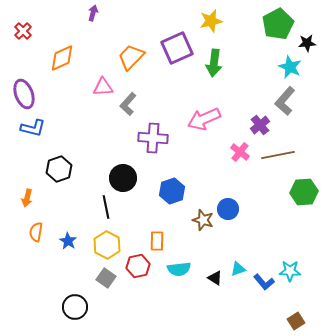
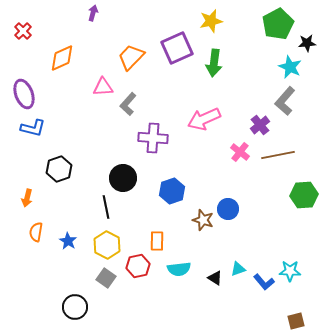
green hexagon at (304, 192): moved 3 px down
brown square at (296, 321): rotated 18 degrees clockwise
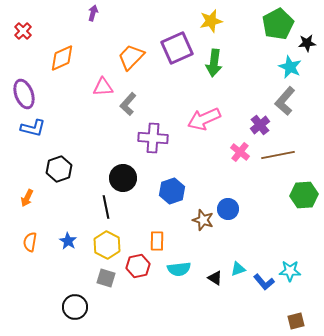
orange arrow at (27, 198): rotated 12 degrees clockwise
orange semicircle at (36, 232): moved 6 px left, 10 px down
gray square at (106, 278): rotated 18 degrees counterclockwise
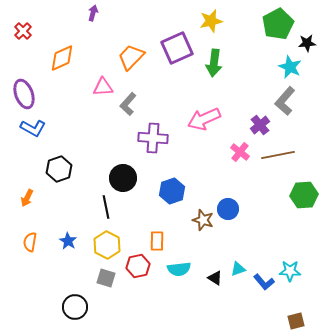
blue L-shape at (33, 128): rotated 15 degrees clockwise
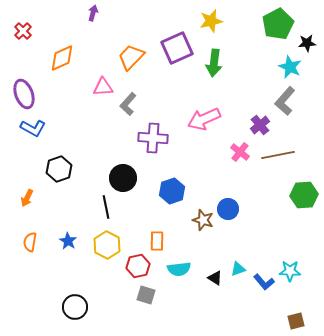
gray square at (106, 278): moved 40 px right, 17 px down
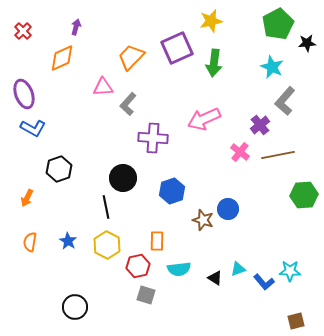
purple arrow at (93, 13): moved 17 px left, 14 px down
cyan star at (290, 67): moved 18 px left
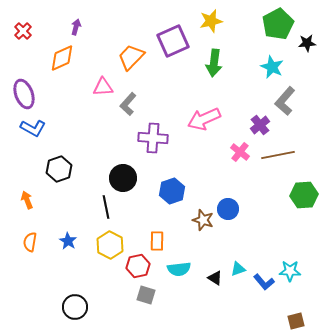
purple square at (177, 48): moved 4 px left, 7 px up
orange arrow at (27, 198): moved 2 px down; rotated 132 degrees clockwise
yellow hexagon at (107, 245): moved 3 px right
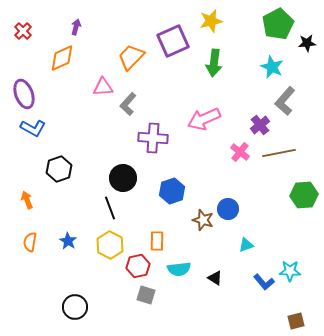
brown line at (278, 155): moved 1 px right, 2 px up
black line at (106, 207): moved 4 px right, 1 px down; rotated 10 degrees counterclockwise
cyan triangle at (238, 269): moved 8 px right, 24 px up
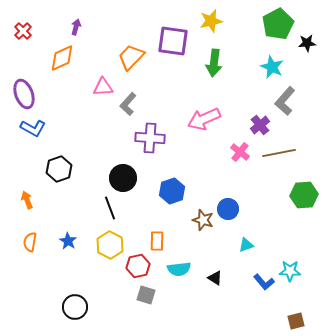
purple square at (173, 41): rotated 32 degrees clockwise
purple cross at (153, 138): moved 3 px left
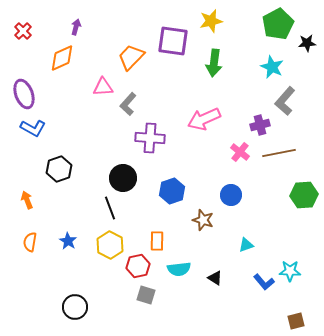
purple cross at (260, 125): rotated 24 degrees clockwise
blue circle at (228, 209): moved 3 px right, 14 px up
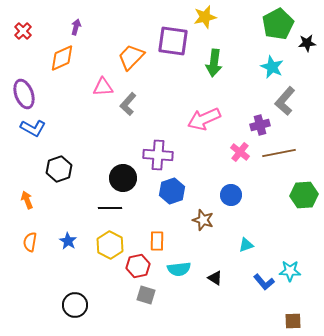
yellow star at (211, 21): moved 6 px left, 4 px up
purple cross at (150, 138): moved 8 px right, 17 px down
black line at (110, 208): rotated 70 degrees counterclockwise
black circle at (75, 307): moved 2 px up
brown square at (296, 321): moved 3 px left; rotated 12 degrees clockwise
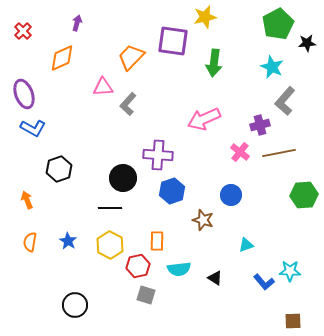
purple arrow at (76, 27): moved 1 px right, 4 px up
